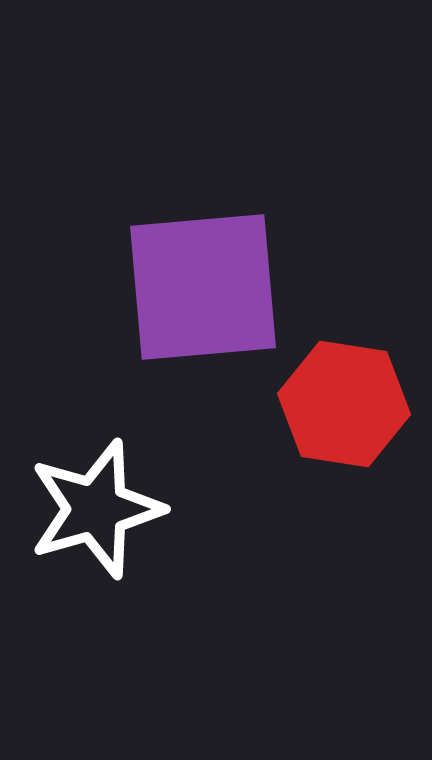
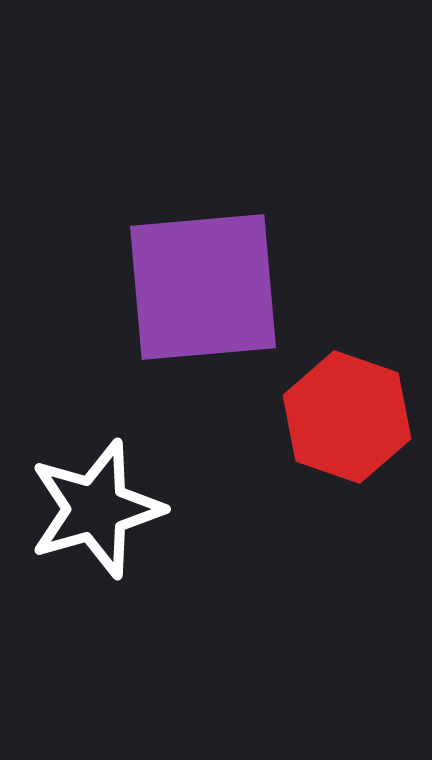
red hexagon: moved 3 px right, 13 px down; rotated 10 degrees clockwise
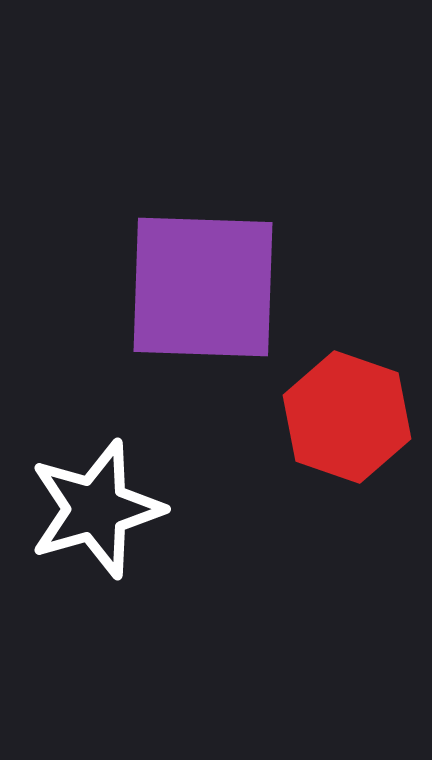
purple square: rotated 7 degrees clockwise
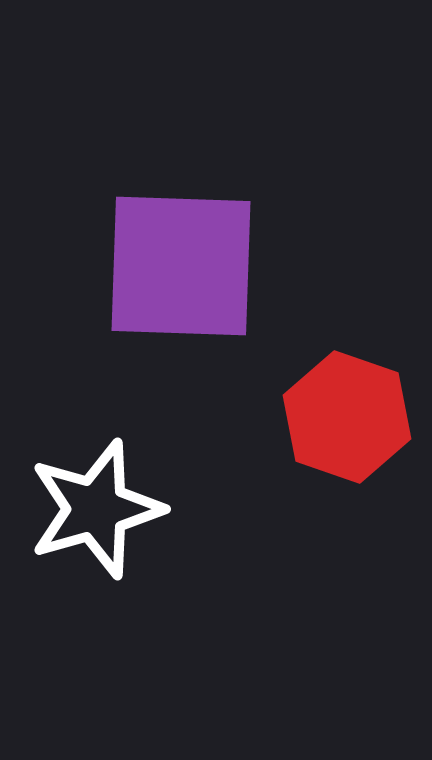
purple square: moved 22 px left, 21 px up
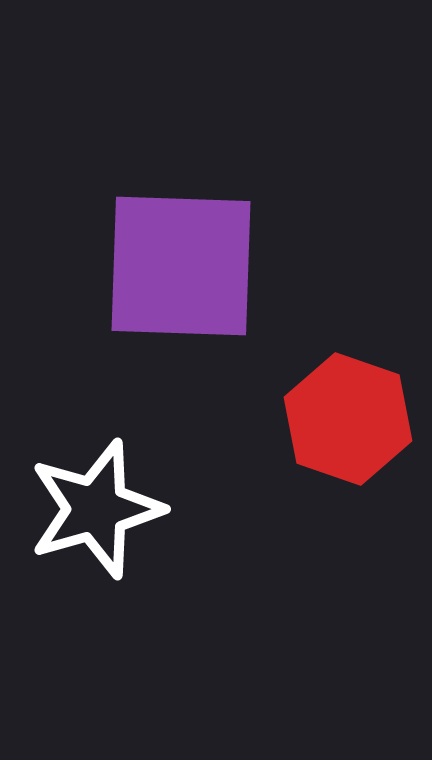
red hexagon: moved 1 px right, 2 px down
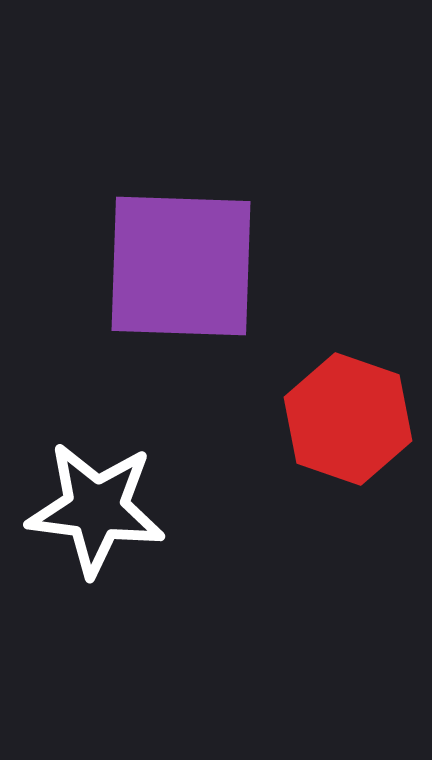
white star: rotated 23 degrees clockwise
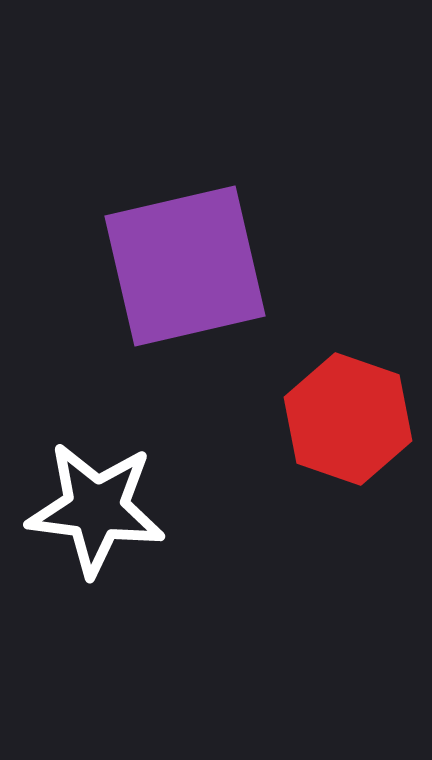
purple square: moved 4 px right; rotated 15 degrees counterclockwise
